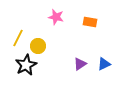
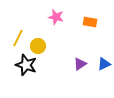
black star: rotated 25 degrees counterclockwise
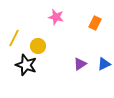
orange rectangle: moved 5 px right, 1 px down; rotated 72 degrees counterclockwise
yellow line: moved 4 px left
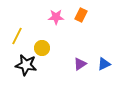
pink star: rotated 14 degrees counterclockwise
orange rectangle: moved 14 px left, 8 px up
yellow line: moved 3 px right, 2 px up
yellow circle: moved 4 px right, 2 px down
black star: rotated 10 degrees counterclockwise
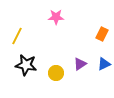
orange rectangle: moved 21 px right, 19 px down
yellow circle: moved 14 px right, 25 px down
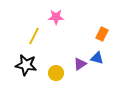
yellow line: moved 17 px right
blue triangle: moved 7 px left, 6 px up; rotated 40 degrees clockwise
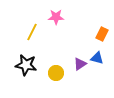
yellow line: moved 2 px left, 4 px up
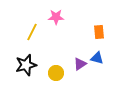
orange rectangle: moved 3 px left, 2 px up; rotated 32 degrees counterclockwise
black star: rotated 25 degrees counterclockwise
